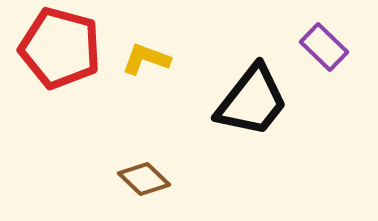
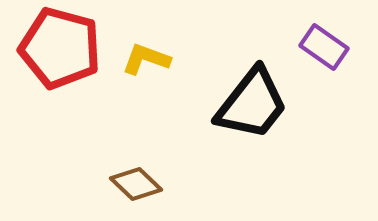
purple rectangle: rotated 9 degrees counterclockwise
black trapezoid: moved 3 px down
brown diamond: moved 8 px left, 5 px down
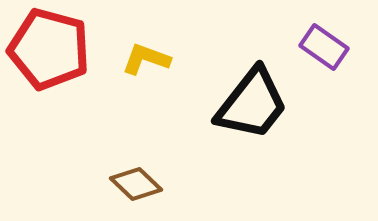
red pentagon: moved 11 px left, 1 px down
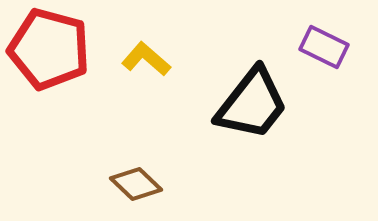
purple rectangle: rotated 9 degrees counterclockwise
yellow L-shape: rotated 21 degrees clockwise
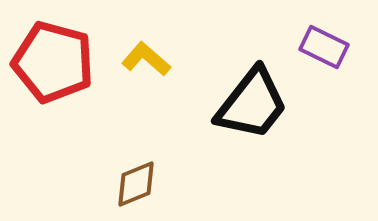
red pentagon: moved 4 px right, 13 px down
brown diamond: rotated 66 degrees counterclockwise
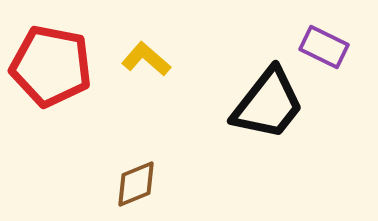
red pentagon: moved 2 px left, 4 px down; rotated 4 degrees counterclockwise
black trapezoid: moved 16 px right
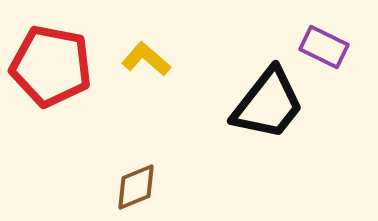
brown diamond: moved 3 px down
